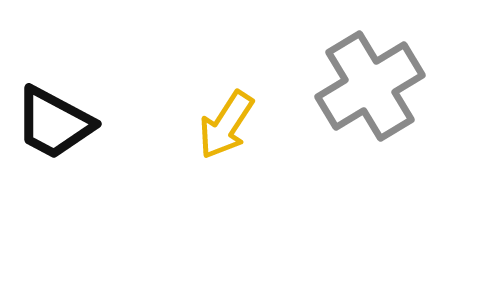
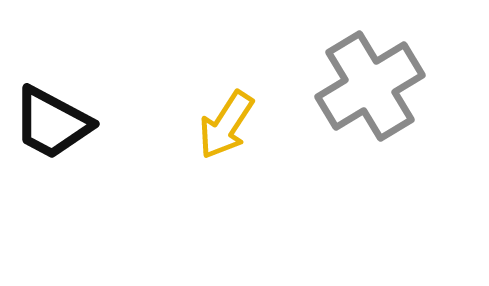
black trapezoid: moved 2 px left
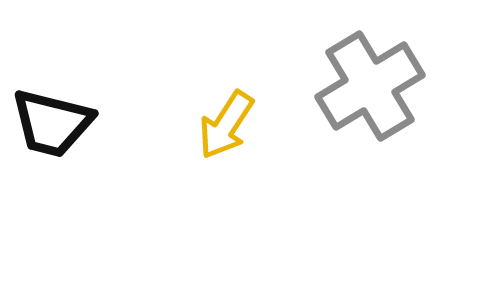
black trapezoid: rotated 14 degrees counterclockwise
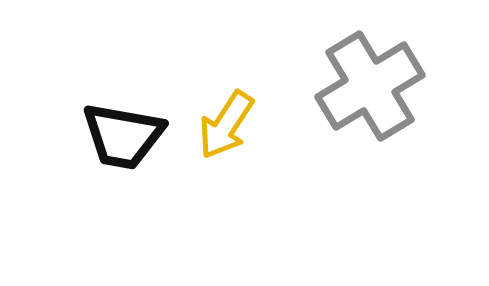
black trapezoid: moved 71 px right, 13 px down; rotated 4 degrees counterclockwise
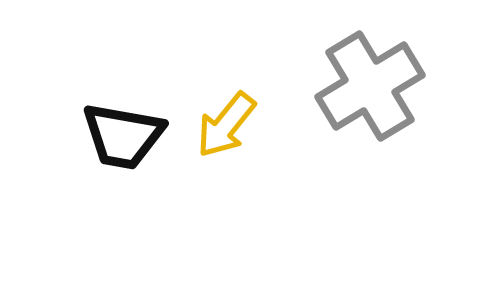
yellow arrow: rotated 6 degrees clockwise
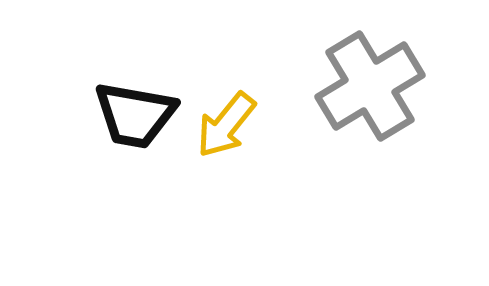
black trapezoid: moved 12 px right, 21 px up
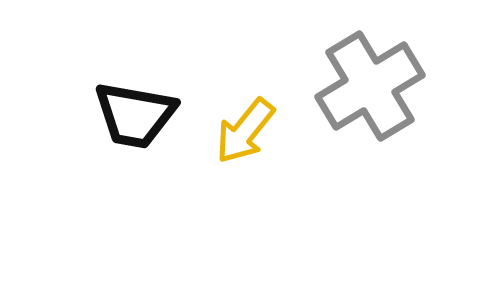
yellow arrow: moved 19 px right, 6 px down
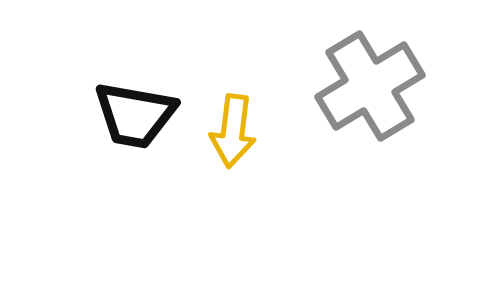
yellow arrow: moved 12 px left; rotated 32 degrees counterclockwise
